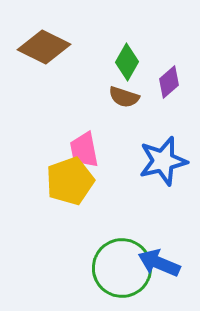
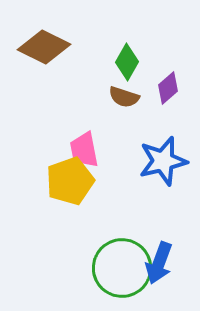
purple diamond: moved 1 px left, 6 px down
blue arrow: rotated 93 degrees counterclockwise
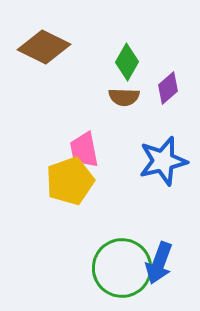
brown semicircle: rotated 16 degrees counterclockwise
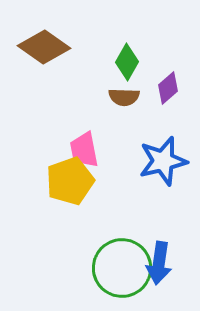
brown diamond: rotated 9 degrees clockwise
blue arrow: rotated 12 degrees counterclockwise
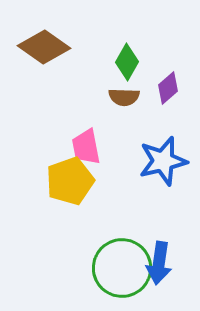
pink trapezoid: moved 2 px right, 3 px up
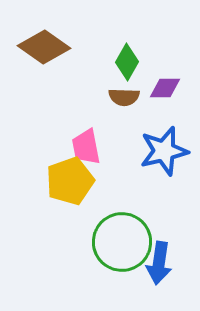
purple diamond: moved 3 px left; rotated 40 degrees clockwise
blue star: moved 1 px right, 10 px up
green circle: moved 26 px up
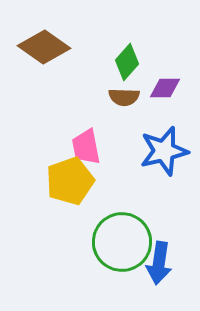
green diamond: rotated 12 degrees clockwise
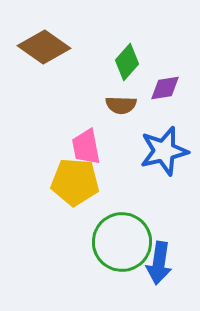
purple diamond: rotated 8 degrees counterclockwise
brown semicircle: moved 3 px left, 8 px down
yellow pentagon: moved 5 px right, 1 px down; rotated 24 degrees clockwise
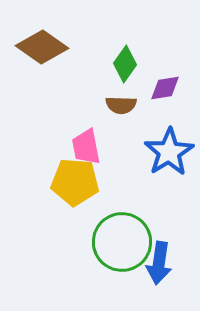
brown diamond: moved 2 px left
green diamond: moved 2 px left, 2 px down; rotated 6 degrees counterclockwise
blue star: moved 5 px right, 1 px down; rotated 18 degrees counterclockwise
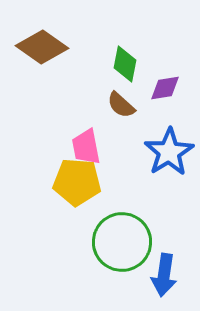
green diamond: rotated 24 degrees counterclockwise
brown semicircle: rotated 40 degrees clockwise
yellow pentagon: moved 2 px right
blue arrow: moved 5 px right, 12 px down
